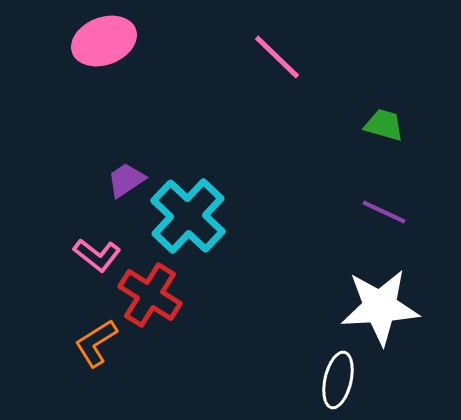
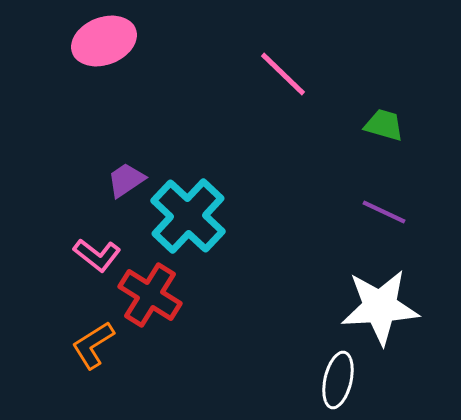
pink line: moved 6 px right, 17 px down
orange L-shape: moved 3 px left, 2 px down
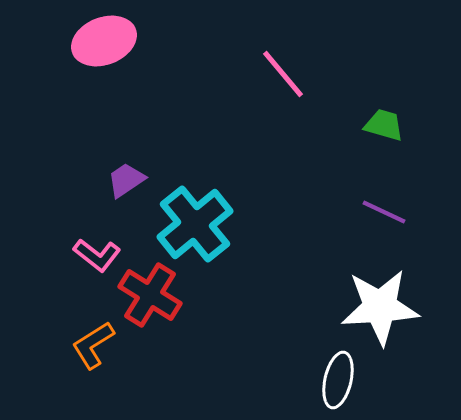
pink line: rotated 6 degrees clockwise
cyan cross: moved 7 px right, 8 px down; rotated 8 degrees clockwise
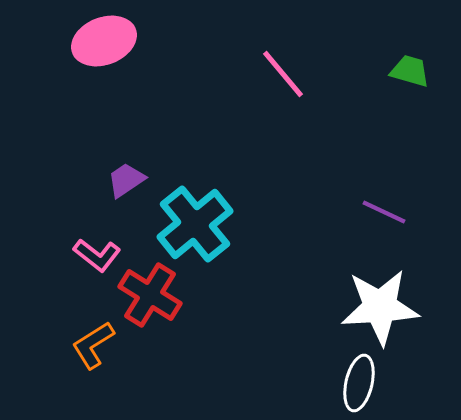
green trapezoid: moved 26 px right, 54 px up
white ellipse: moved 21 px right, 3 px down
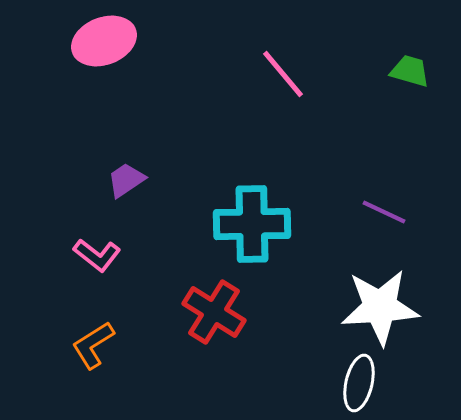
cyan cross: moved 57 px right; rotated 38 degrees clockwise
red cross: moved 64 px right, 17 px down
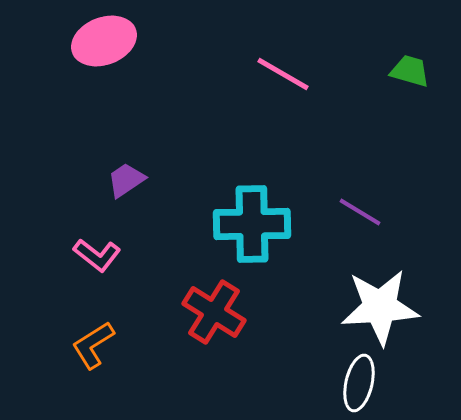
pink line: rotated 20 degrees counterclockwise
purple line: moved 24 px left; rotated 6 degrees clockwise
